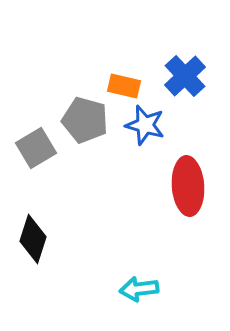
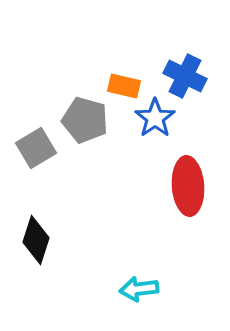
blue cross: rotated 21 degrees counterclockwise
blue star: moved 10 px right, 7 px up; rotated 21 degrees clockwise
black diamond: moved 3 px right, 1 px down
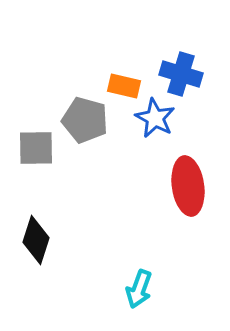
blue cross: moved 4 px left, 2 px up; rotated 9 degrees counterclockwise
blue star: rotated 9 degrees counterclockwise
gray square: rotated 30 degrees clockwise
red ellipse: rotated 4 degrees counterclockwise
cyan arrow: rotated 63 degrees counterclockwise
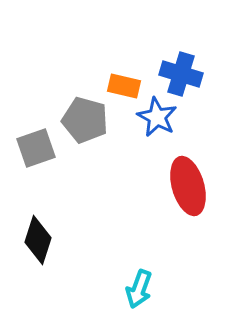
blue star: moved 2 px right, 1 px up
gray square: rotated 18 degrees counterclockwise
red ellipse: rotated 8 degrees counterclockwise
black diamond: moved 2 px right
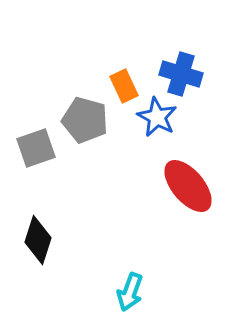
orange rectangle: rotated 52 degrees clockwise
red ellipse: rotated 24 degrees counterclockwise
cyan arrow: moved 9 px left, 3 px down
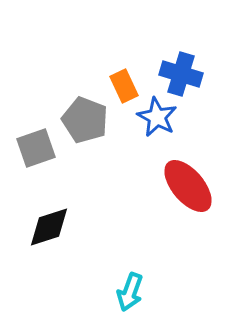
gray pentagon: rotated 6 degrees clockwise
black diamond: moved 11 px right, 13 px up; rotated 54 degrees clockwise
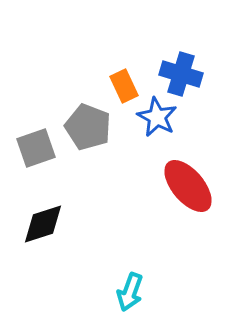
gray pentagon: moved 3 px right, 7 px down
black diamond: moved 6 px left, 3 px up
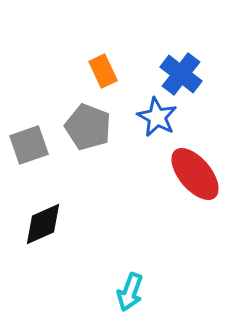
blue cross: rotated 21 degrees clockwise
orange rectangle: moved 21 px left, 15 px up
gray square: moved 7 px left, 3 px up
red ellipse: moved 7 px right, 12 px up
black diamond: rotated 6 degrees counterclockwise
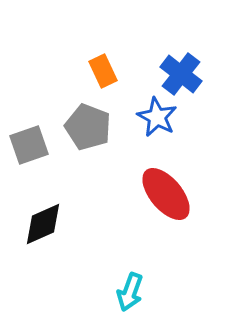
red ellipse: moved 29 px left, 20 px down
